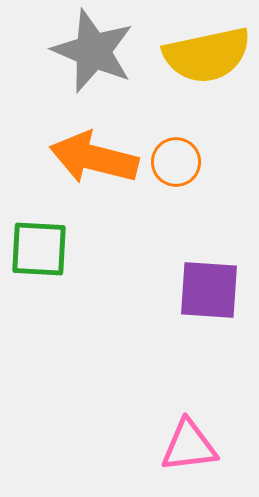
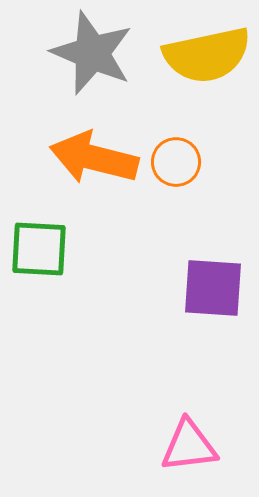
gray star: moved 1 px left, 2 px down
purple square: moved 4 px right, 2 px up
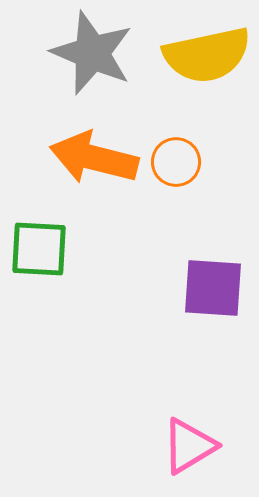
pink triangle: rotated 24 degrees counterclockwise
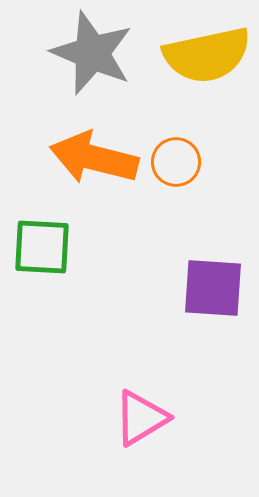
green square: moved 3 px right, 2 px up
pink triangle: moved 48 px left, 28 px up
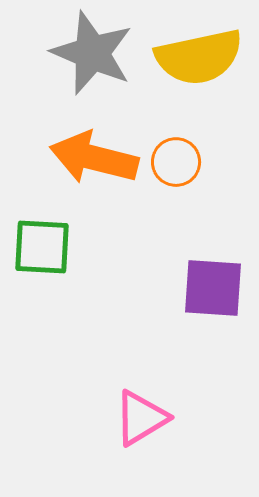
yellow semicircle: moved 8 px left, 2 px down
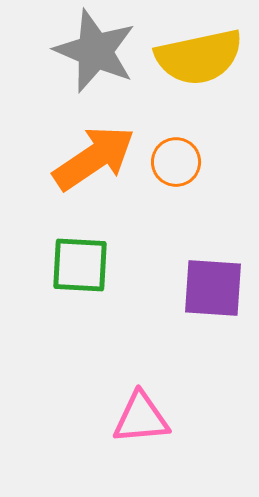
gray star: moved 3 px right, 2 px up
orange arrow: rotated 132 degrees clockwise
green square: moved 38 px right, 18 px down
pink triangle: rotated 26 degrees clockwise
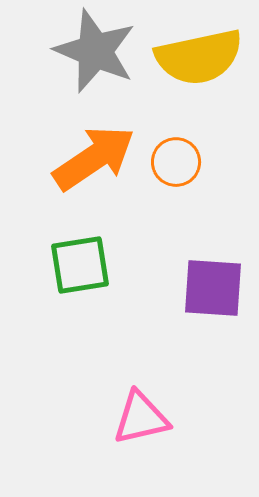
green square: rotated 12 degrees counterclockwise
pink triangle: rotated 8 degrees counterclockwise
